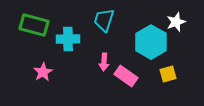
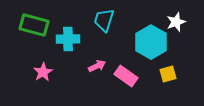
pink arrow: moved 7 px left, 4 px down; rotated 120 degrees counterclockwise
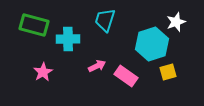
cyan trapezoid: moved 1 px right
cyan hexagon: moved 1 px right, 2 px down; rotated 12 degrees clockwise
yellow square: moved 2 px up
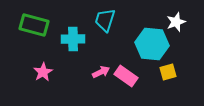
cyan cross: moved 5 px right
cyan hexagon: rotated 24 degrees clockwise
pink arrow: moved 4 px right, 6 px down
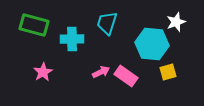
cyan trapezoid: moved 2 px right, 3 px down
cyan cross: moved 1 px left
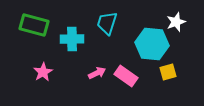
pink arrow: moved 4 px left, 1 px down
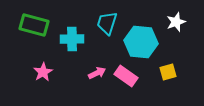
cyan hexagon: moved 11 px left, 2 px up
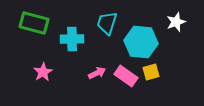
green rectangle: moved 2 px up
yellow square: moved 17 px left
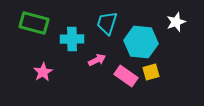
pink arrow: moved 13 px up
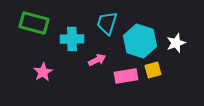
white star: moved 21 px down
cyan hexagon: moved 1 px left, 1 px up; rotated 12 degrees clockwise
yellow square: moved 2 px right, 2 px up
pink rectangle: rotated 45 degrees counterclockwise
